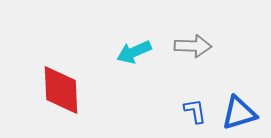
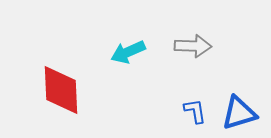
cyan arrow: moved 6 px left
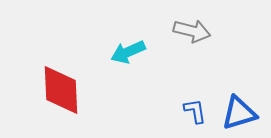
gray arrow: moved 1 px left, 15 px up; rotated 12 degrees clockwise
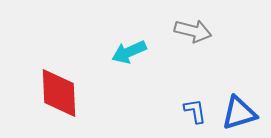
gray arrow: moved 1 px right
cyan arrow: moved 1 px right
red diamond: moved 2 px left, 3 px down
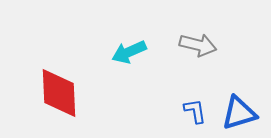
gray arrow: moved 5 px right, 14 px down
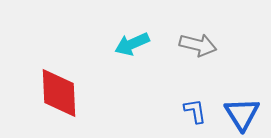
cyan arrow: moved 3 px right, 8 px up
blue triangle: moved 3 px right, 1 px down; rotated 45 degrees counterclockwise
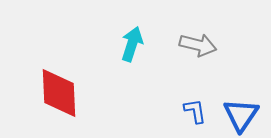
cyan arrow: rotated 132 degrees clockwise
blue triangle: moved 1 px left, 1 px down; rotated 6 degrees clockwise
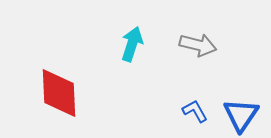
blue L-shape: rotated 20 degrees counterclockwise
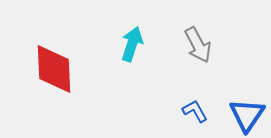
gray arrow: rotated 48 degrees clockwise
red diamond: moved 5 px left, 24 px up
blue triangle: moved 6 px right
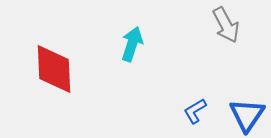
gray arrow: moved 28 px right, 20 px up
blue L-shape: rotated 92 degrees counterclockwise
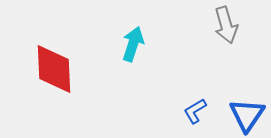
gray arrow: rotated 12 degrees clockwise
cyan arrow: moved 1 px right
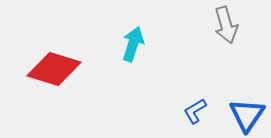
red diamond: rotated 70 degrees counterclockwise
